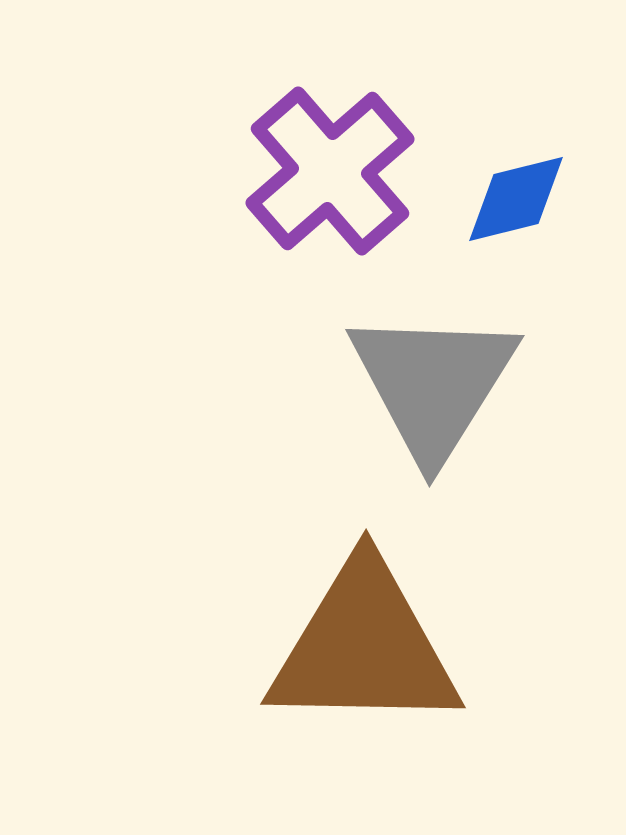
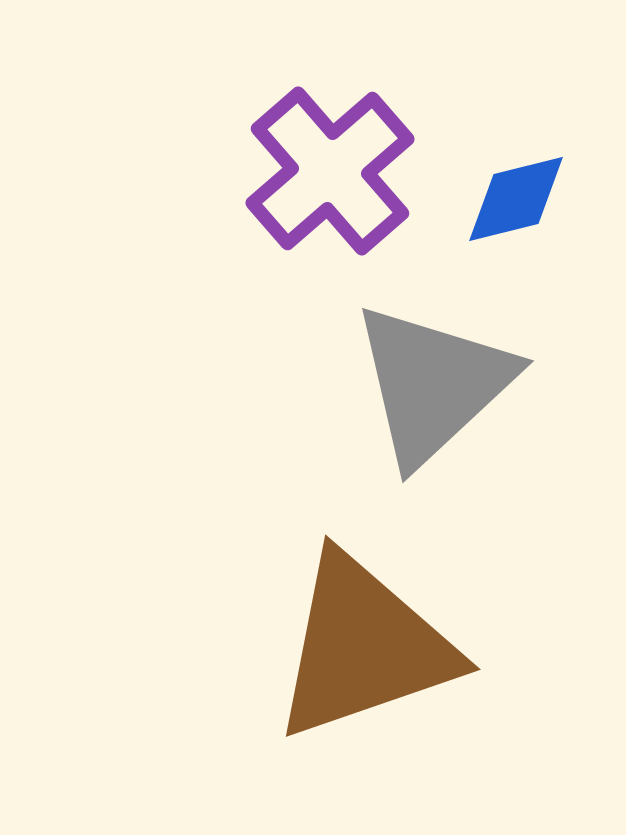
gray triangle: rotated 15 degrees clockwise
brown triangle: rotated 20 degrees counterclockwise
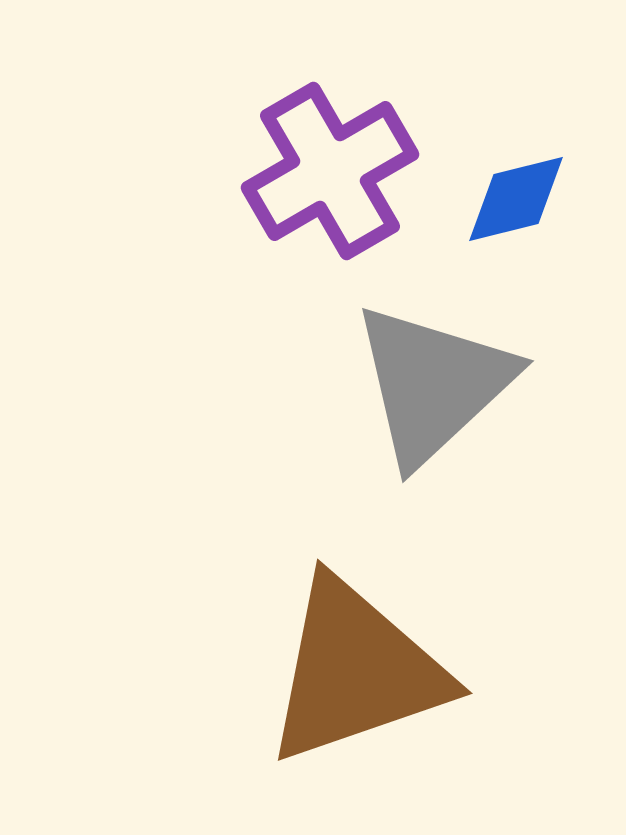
purple cross: rotated 11 degrees clockwise
brown triangle: moved 8 px left, 24 px down
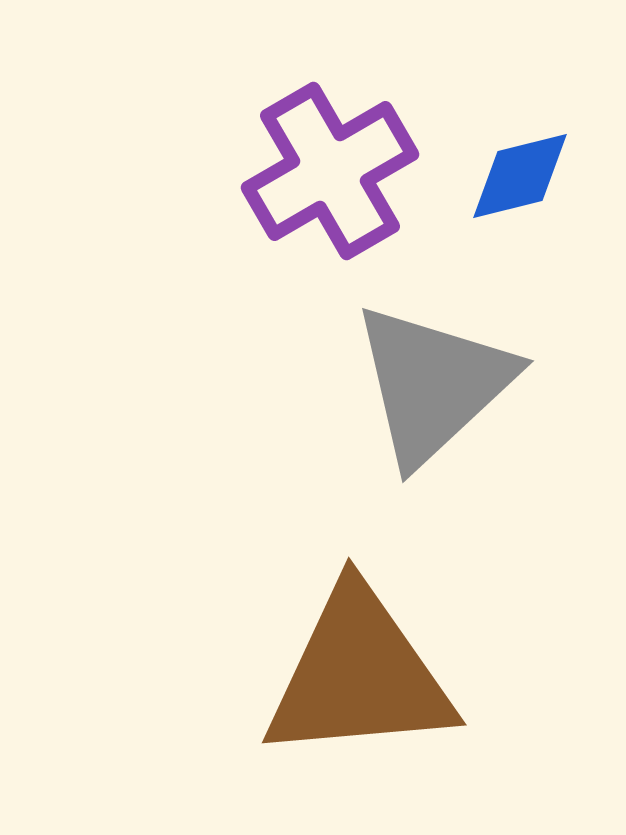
blue diamond: moved 4 px right, 23 px up
brown triangle: moved 3 px right, 4 px down; rotated 14 degrees clockwise
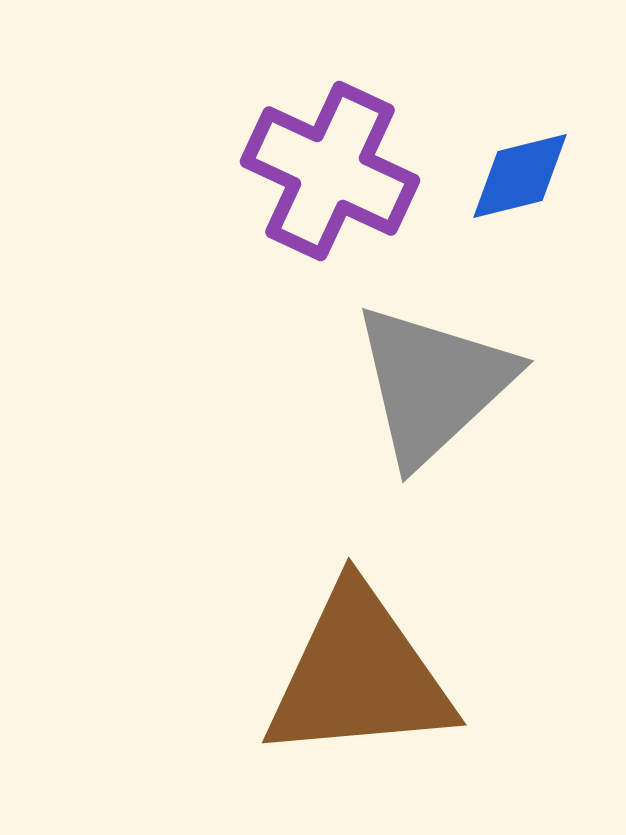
purple cross: rotated 35 degrees counterclockwise
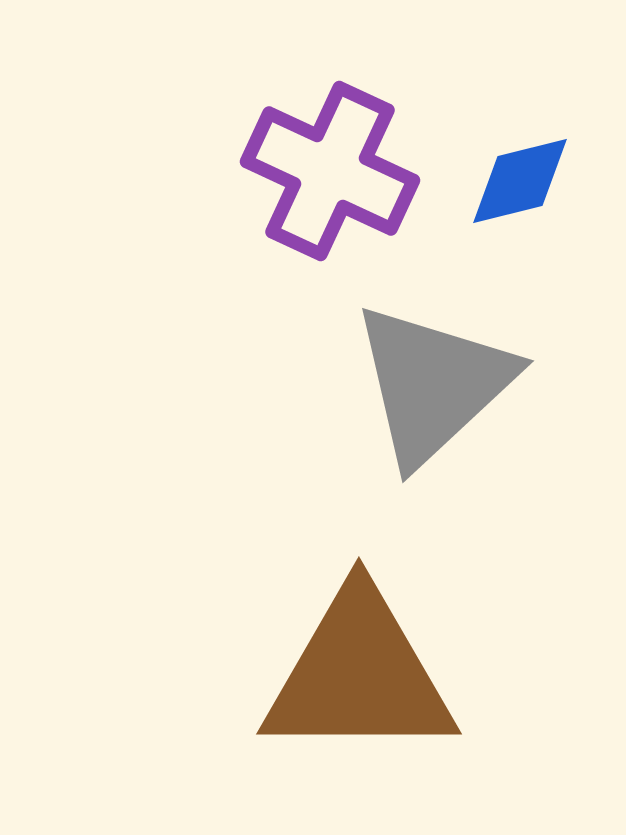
blue diamond: moved 5 px down
brown triangle: rotated 5 degrees clockwise
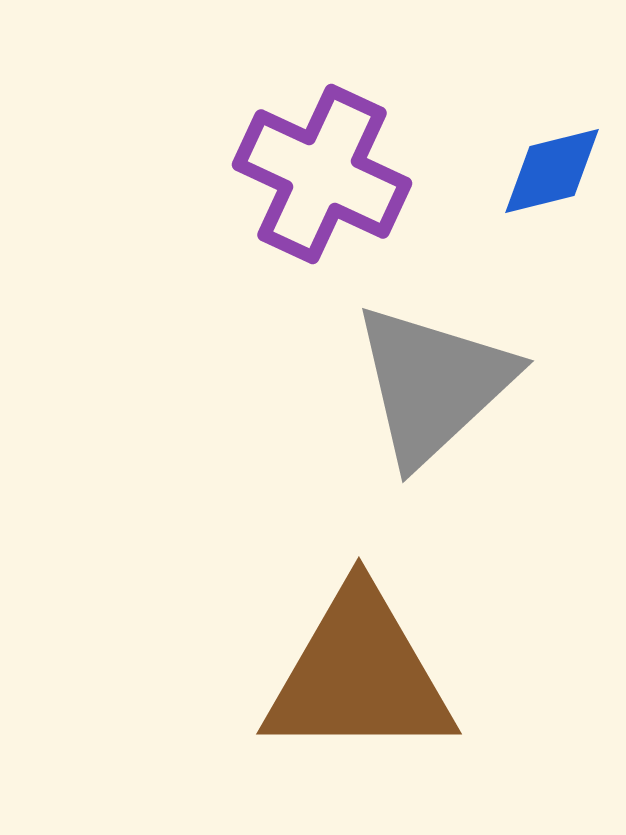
purple cross: moved 8 px left, 3 px down
blue diamond: moved 32 px right, 10 px up
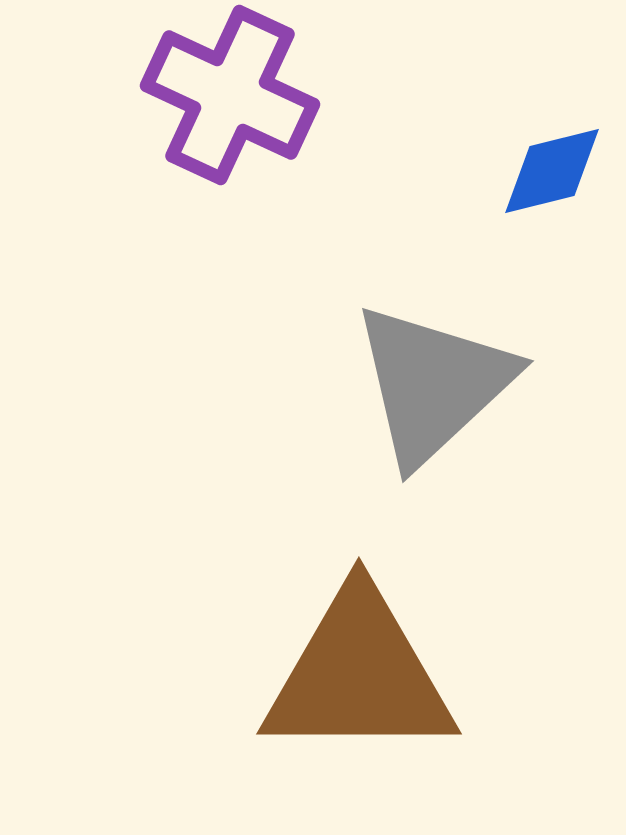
purple cross: moved 92 px left, 79 px up
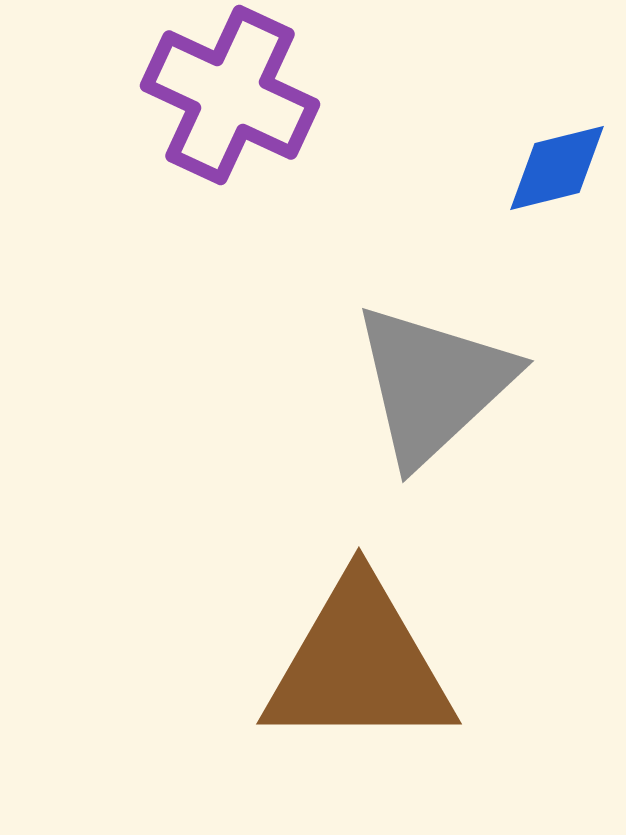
blue diamond: moved 5 px right, 3 px up
brown triangle: moved 10 px up
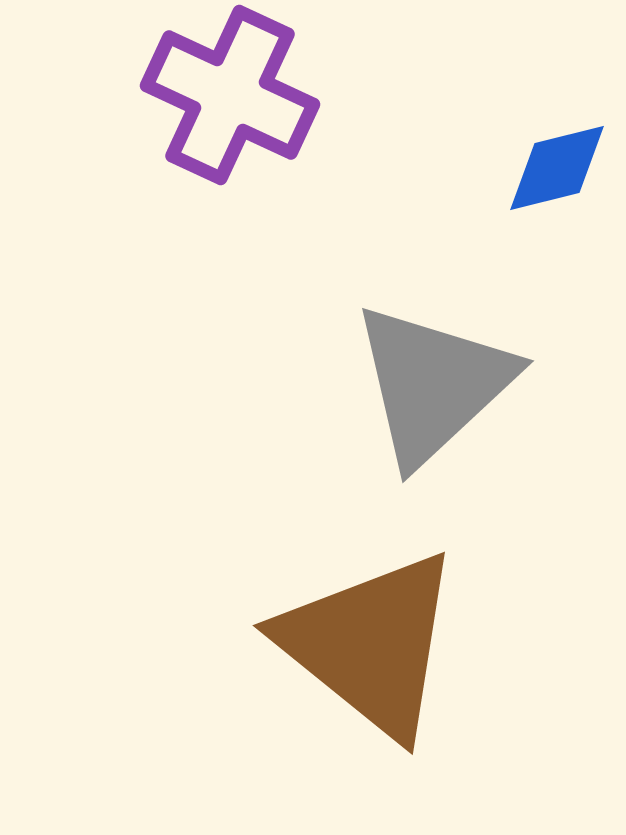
brown triangle: moved 11 px right, 21 px up; rotated 39 degrees clockwise
